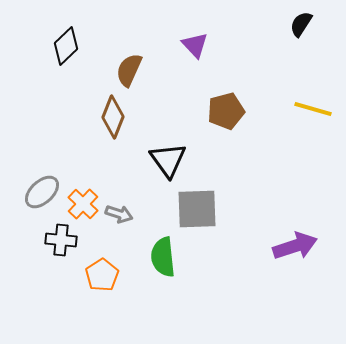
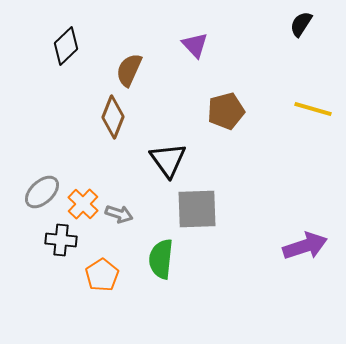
purple arrow: moved 10 px right
green semicircle: moved 2 px left, 2 px down; rotated 12 degrees clockwise
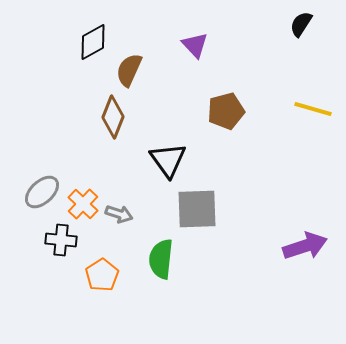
black diamond: moved 27 px right, 4 px up; rotated 15 degrees clockwise
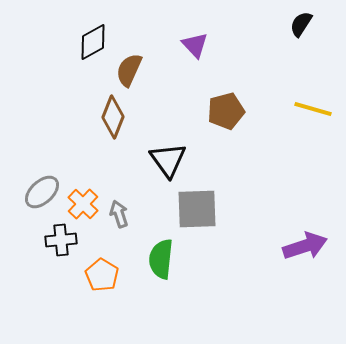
gray arrow: rotated 128 degrees counterclockwise
black cross: rotated 12 degrees counterclockwise
orange pentagon: rotated 8 degrees counterclockwise
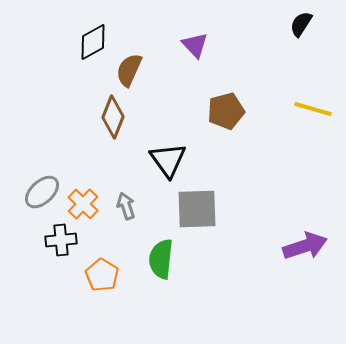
gray arrow: moved 7 px right, 8 px up
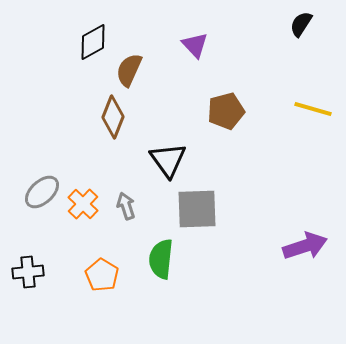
black cross: moved 33 px left, 32 px down
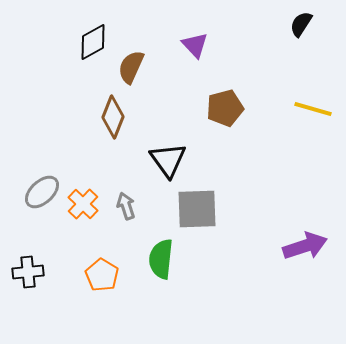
brown semicircle: moved 2 px right, 3 px up
brown pentagon: moved 1 px left, 3 px up
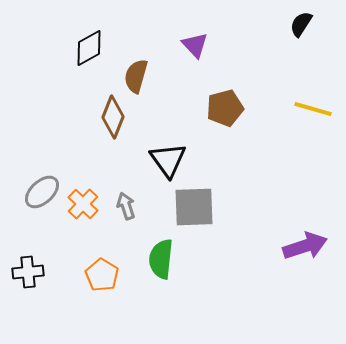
black diamond: moved 4 px left, 6 px down
brown semicircle: moved 5 px right, 9 px down; rotated 8 degrees counterclockwise
gray square: moved 3 px left, 2 px up
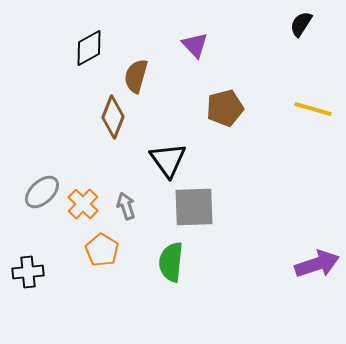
purple arrow: moved 12 px right, 18 px down
green semicircle: moved 10 px right, 3 px down
orange pentagon: moved 25 px up
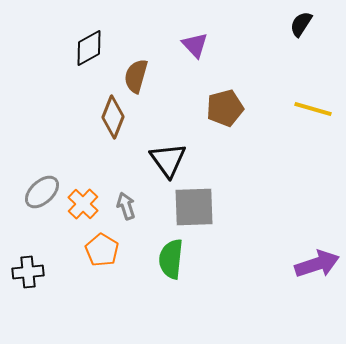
green semicircle: moved 3 px up
